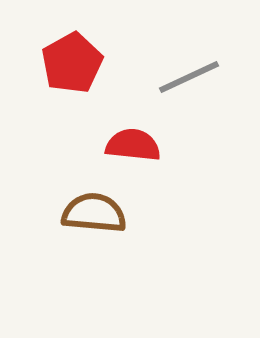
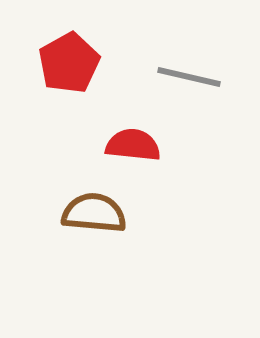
red pentagon: moved 3 px left
gray line: rotated 38 degrees clockwise
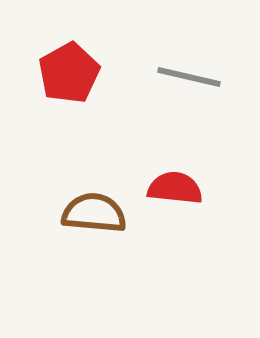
red pentagon: moved 10 px down
red semicircle: moved 42 px right, 43 px down
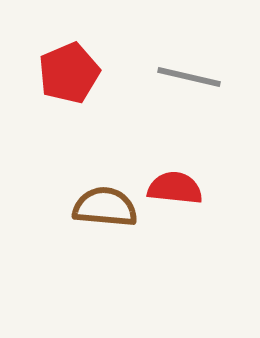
red pentagon: rotated 6 degrees clockwise
brown semicircle: moved 11 px right, 6 px up
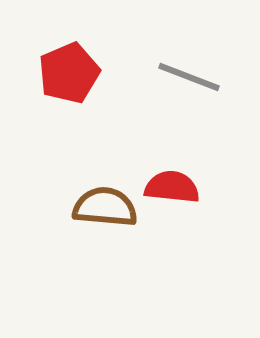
gray line: rotated 8 degrees clockwise
red semicircle: moved 3 px left, 1 px up
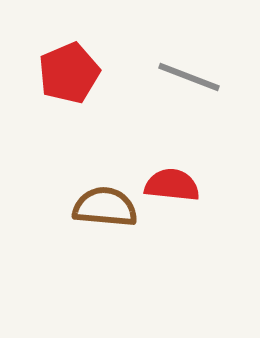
red semicircle: moved 2 px up
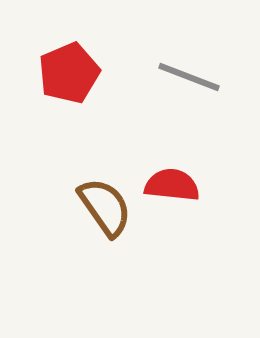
brown semicircle: rotated 50 degrees clockwise
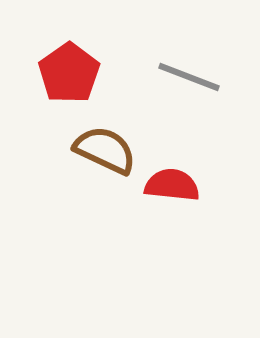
red pentagon: rotated 12 degrees counterclockwise
brown semicircle: moved 57 px up; rotated 30 degrees counterclockwise
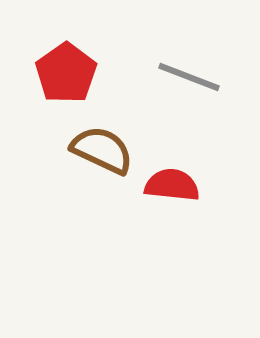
red pentagon: moved 3 px left
brown semicircle: moved 3 px left
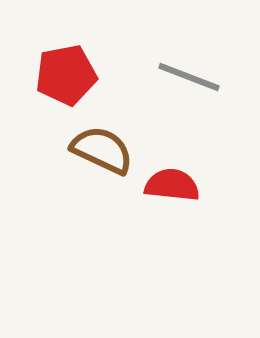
red pentagon: moved 2 px down; rotated 24 degrees clockwise
